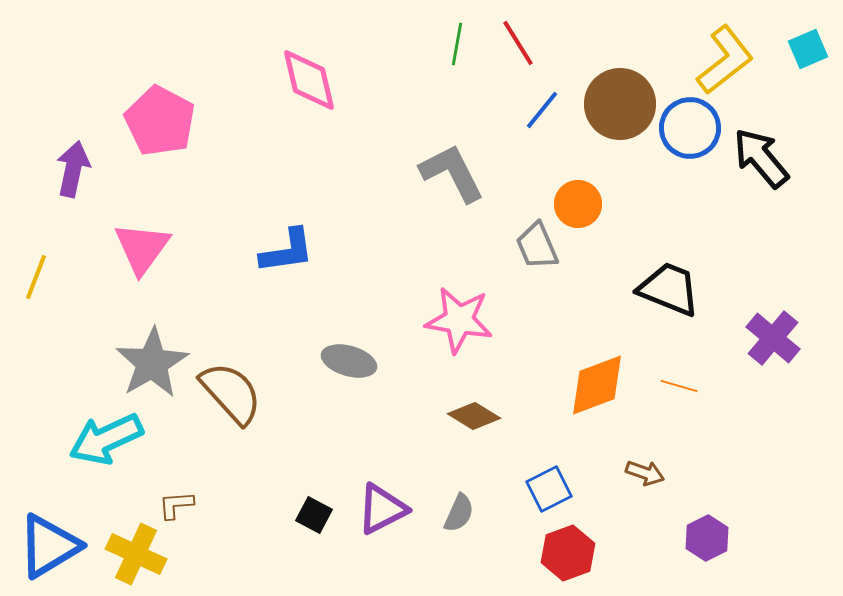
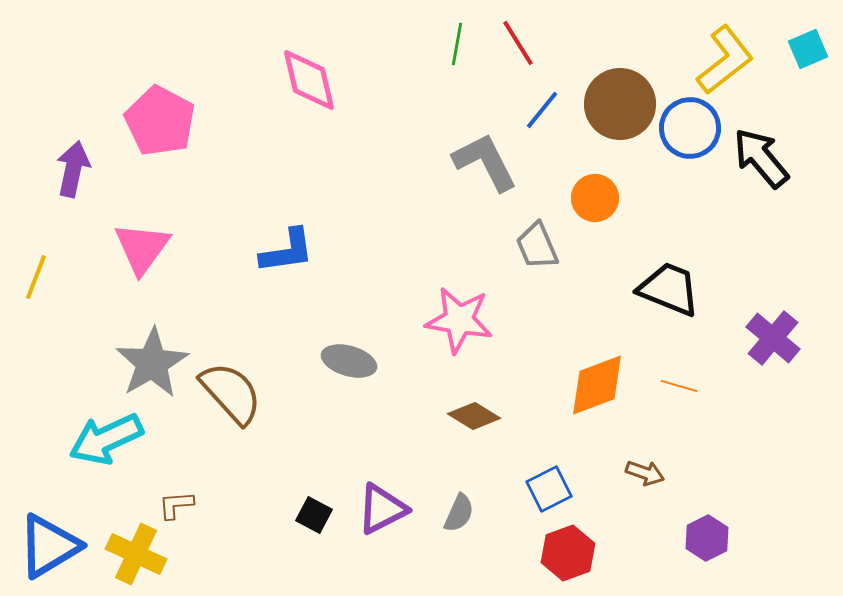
gray L-shape: moved 33 px right, 11 px up
orange circle: moved 17 px right, 6 px up
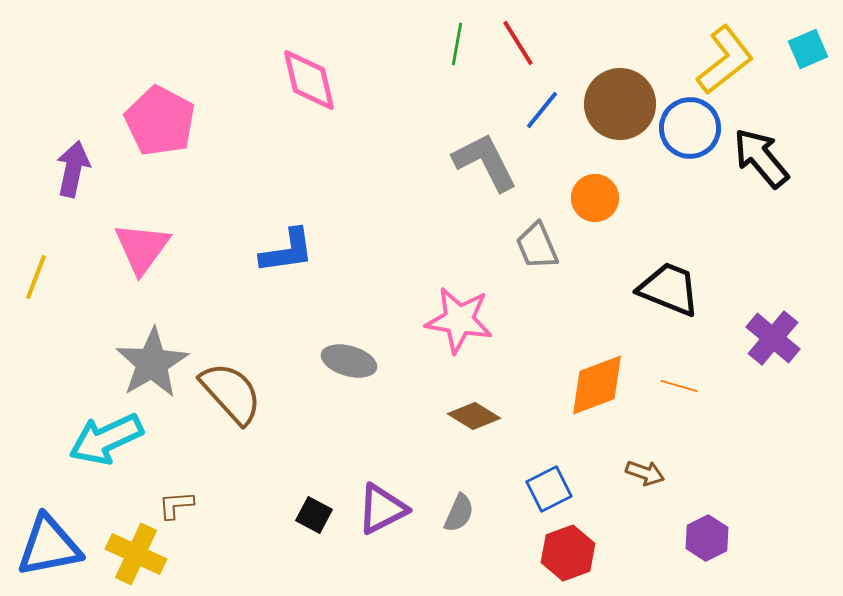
blue triangle: rotated 20 degrees clockwise
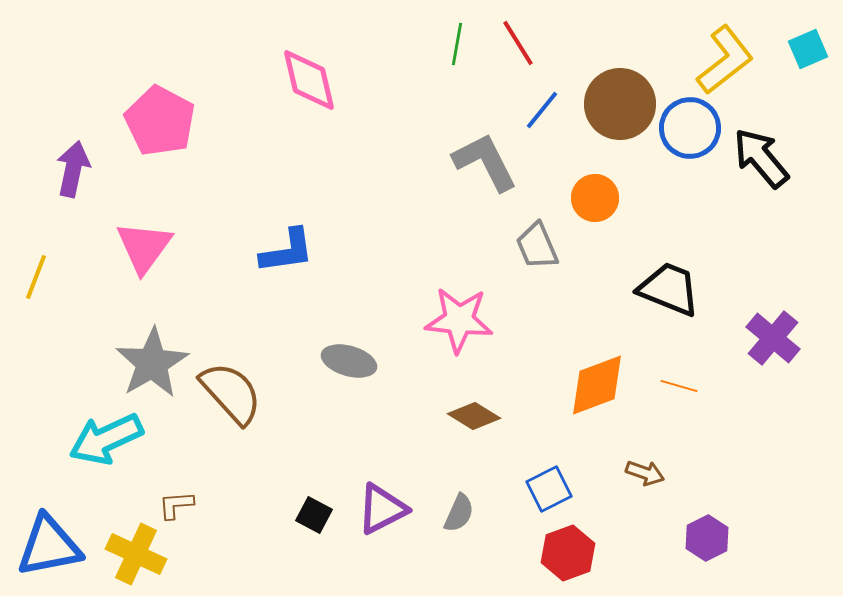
pink triangle: moved 2 px right, 1 px up
pink star: rotated 4 degrees counterclockwise
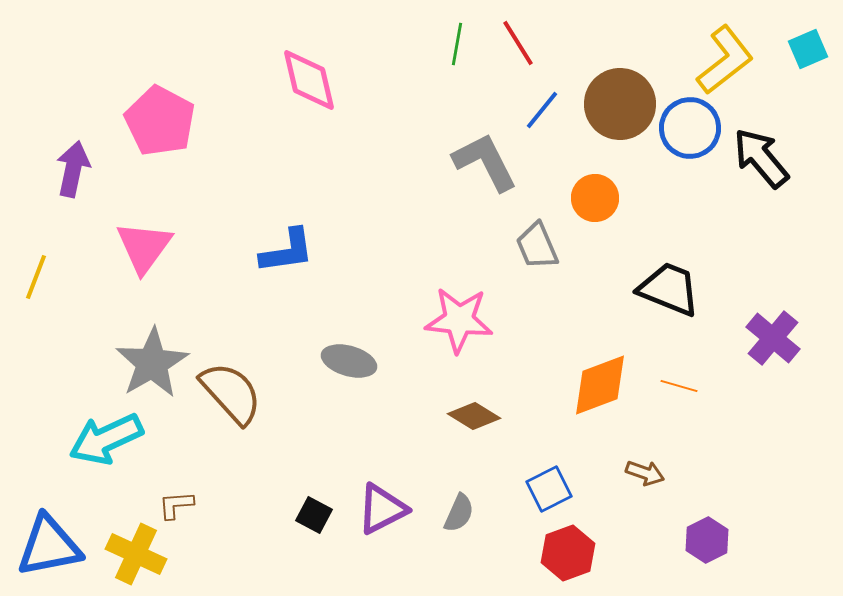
orange diamond: moved 3 px right
purple hexagon: moved 2 px down
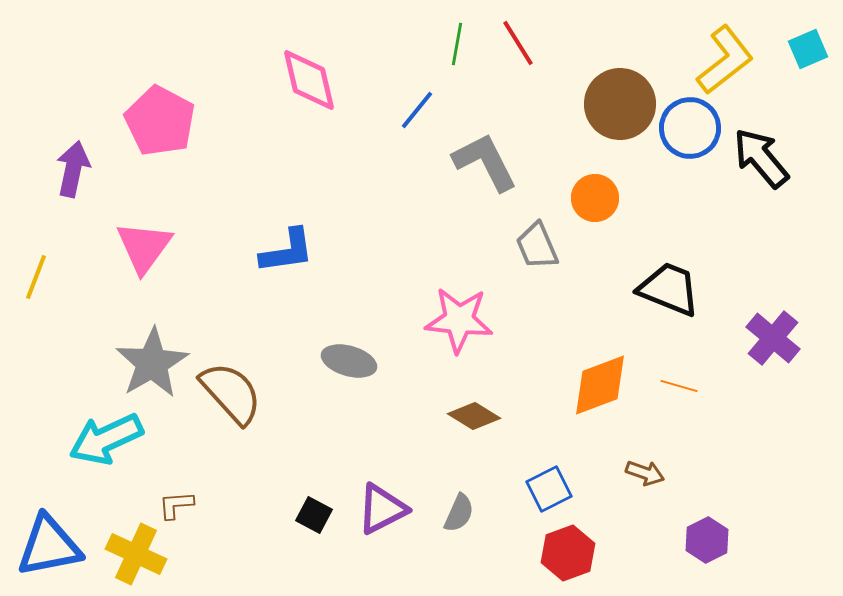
blue line: moved 125 px left
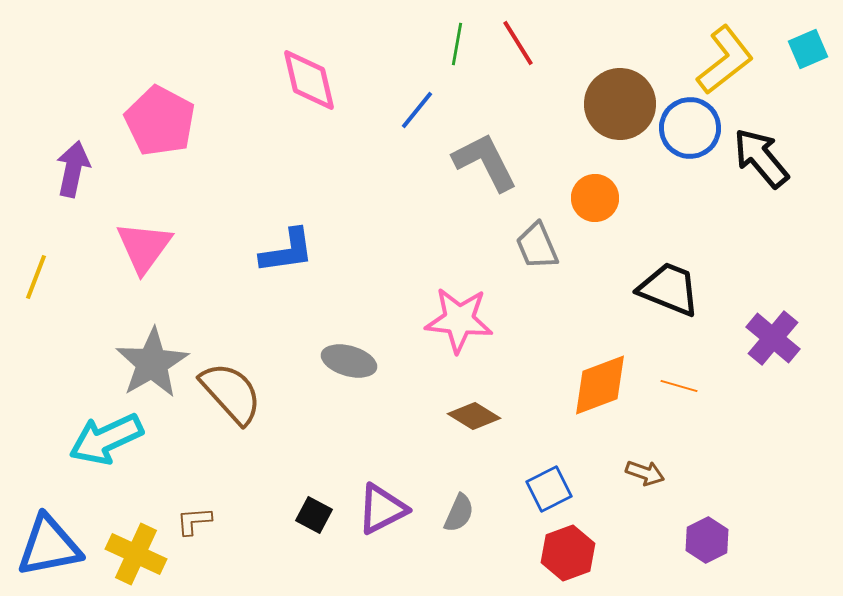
brown L-shape: moved 18 px right, 16 px down
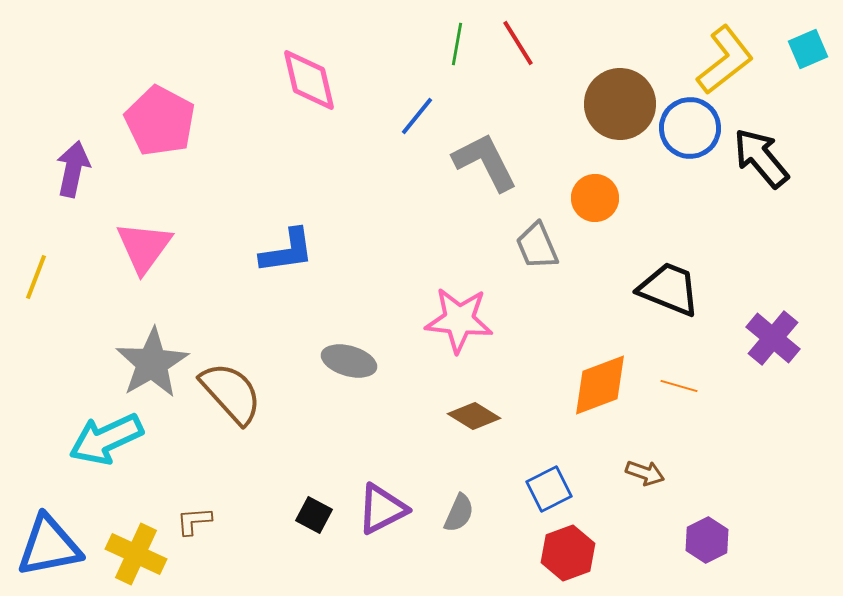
blue line: moved 6 px down
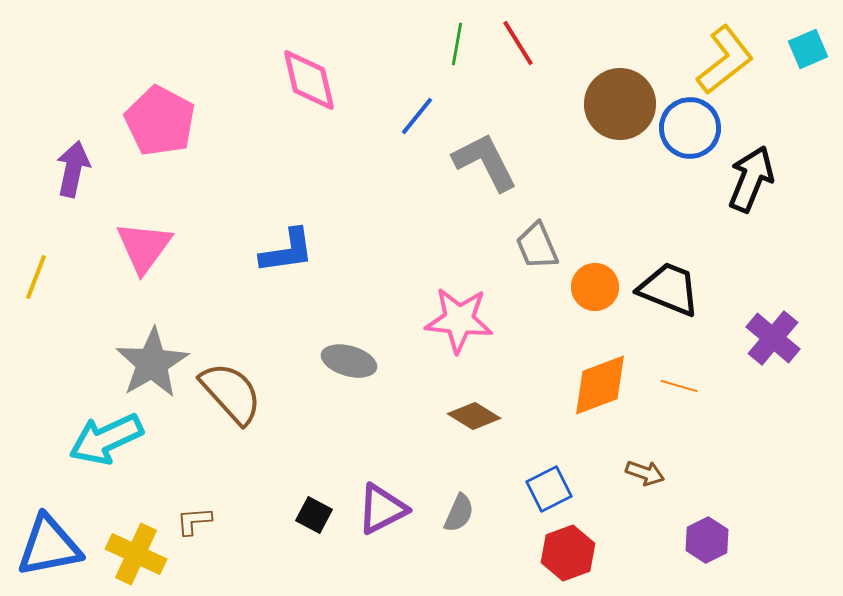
black arrow: moved 10 px left, 21 px down; rotated 62 degrees clockwise
orange circle: moved 89 px down
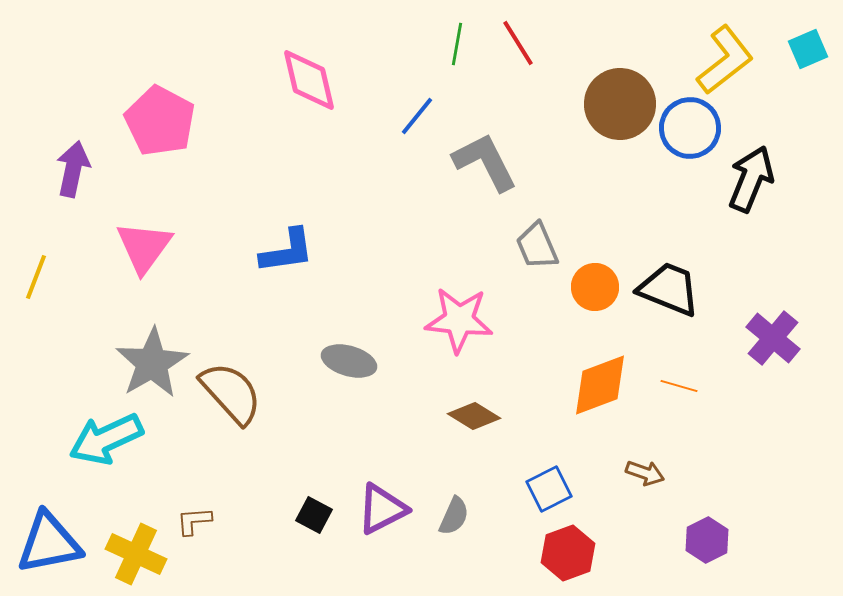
gray semicircle: moved 5 px left, 3 px down
blue triangle: moved 3 px up
